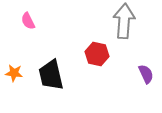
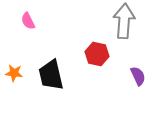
purple semicircle: moved 8 px left, 2 px down
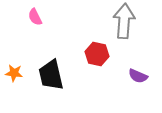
pink semicircle: moved 7 px right, 4 px up
purple semicircle: rotated 138 degrees clockwise
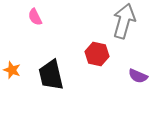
gray arrow: rotated 12 degrees clockwise
orange star: moved 2 px left, 3 px up; rotated 12 degrees clockwise
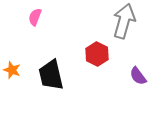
pink semicircle: rotated 48 degrees clockwise
red hexagon: rotated 15 degrees clockwise
purple semicircle: rotated 30 degrees clockwise
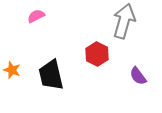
pink semicircle: moved 1 px right, 1 px up; rotated 42 degrees clockwise
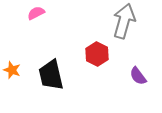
pink semicircle: moved 3 px up
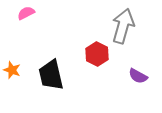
pink semicircle: moved 10 px left
gray arrow: moved 1 px left, 5 px down
purple semicircle: rotated 24 degrees counterclockwise
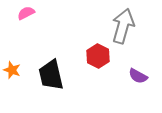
red hexagon: moved 1 px right, 2 px down
